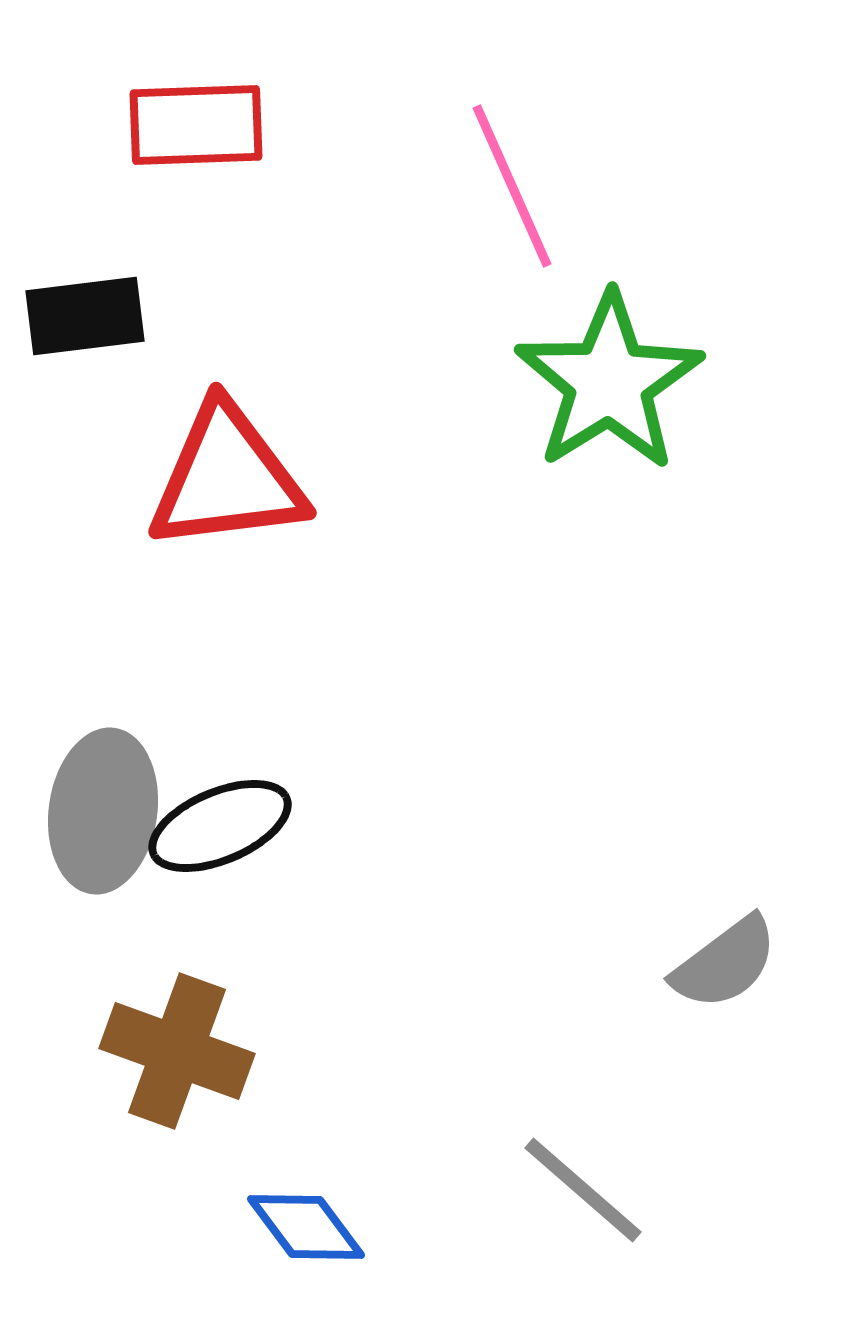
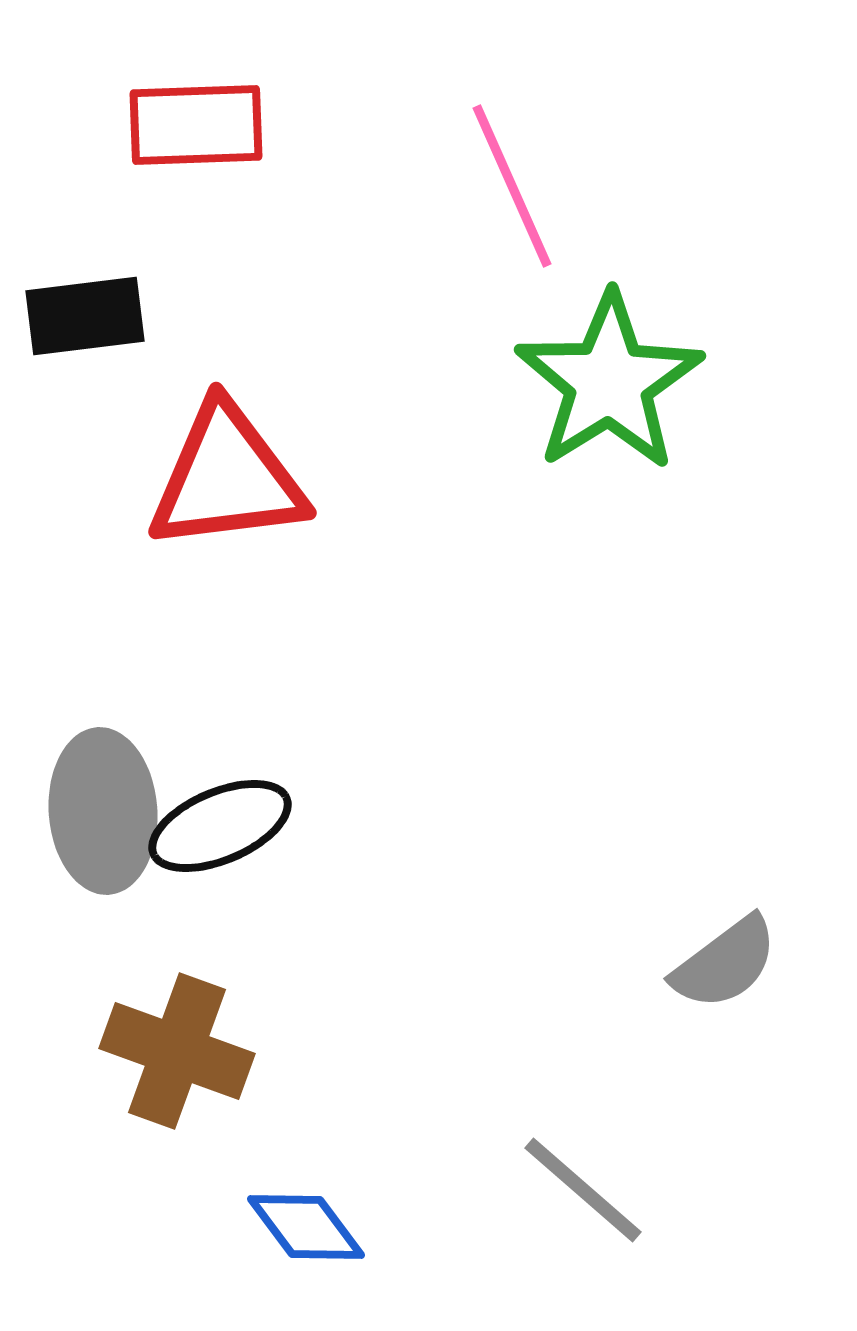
gray ellipse: rotated 12 degrees counterclockwise
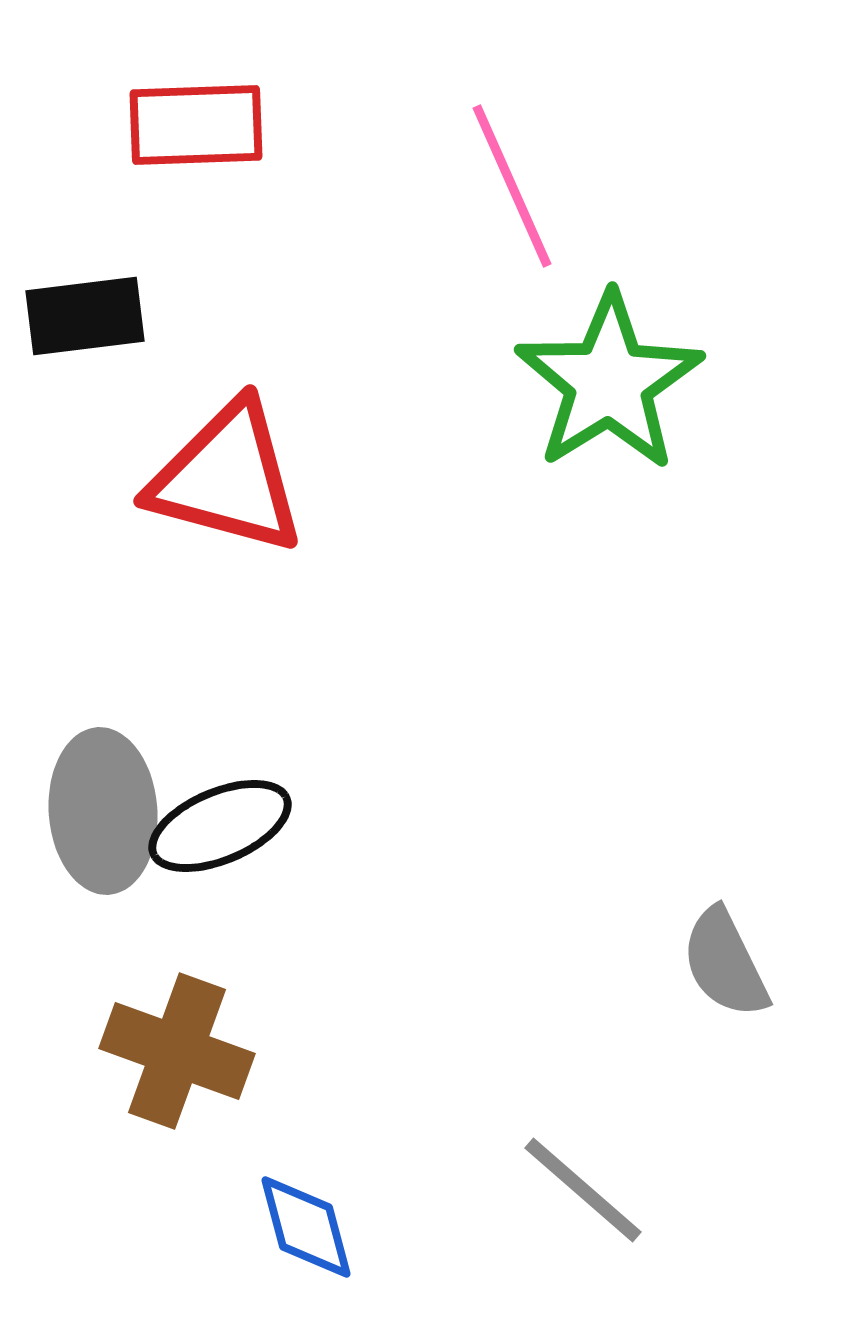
red triangle: rotated 22 degrees clockwise
gray semicircle: rotated 101 degrees clockwise
blue diamond: rotated 22 degrees clockwise
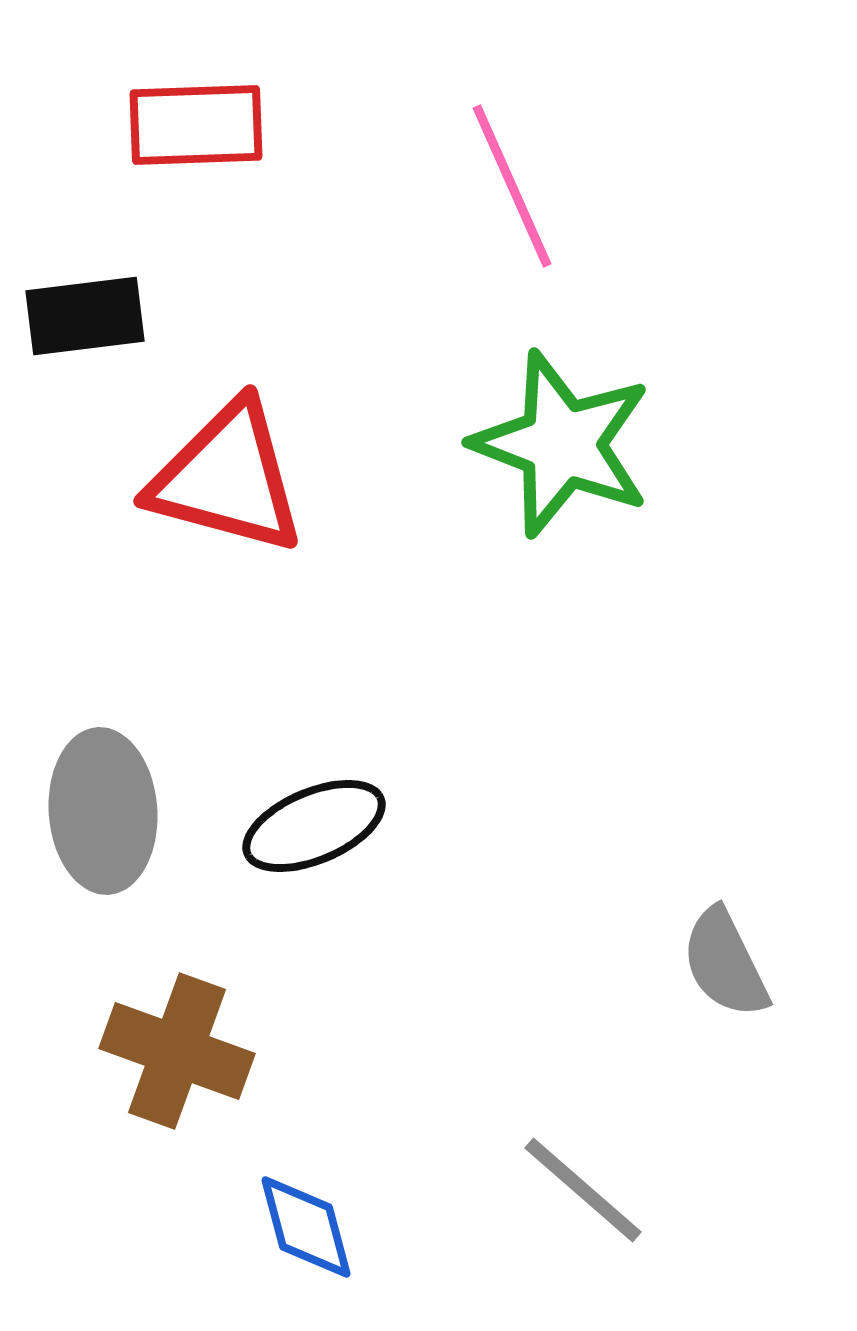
green star: moved 47 px left, 62 px down; rotated 19 degrees counterclockwise
black ellipse: moved 94 px right
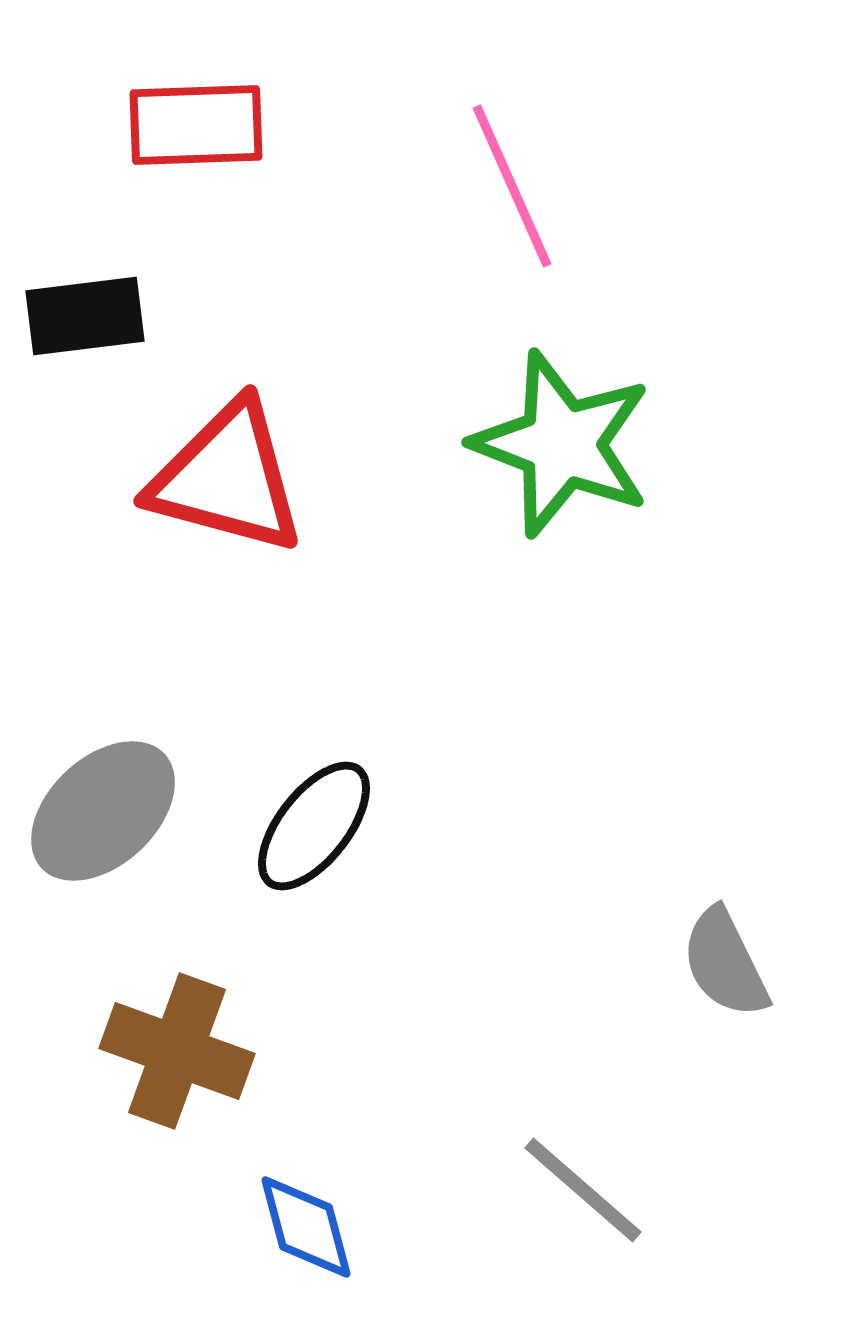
gray ellipse: rotated 51 degrees clockwise
black ellipse: rotated 29 degrees counterclockwise
